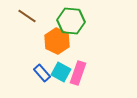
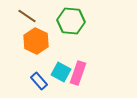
orange hexagon: moved 21 px left
blue rectangle: moved 3 px left, 8 px down
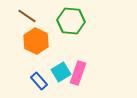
cyan square: rotated 30 degrees clockwise
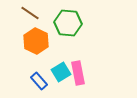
brown line: moved 3 px right, 3 px up
green hexagon: moved 3 px left, 2 px down
pink rectangle: rotated 30 degrees counterclockwise
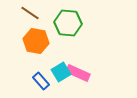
orange hexagon: rotated 15 degrees counterclockwise
pink rectangle: rotated 55 degrees counterclockwise
blue rectangle: moved 2 px right
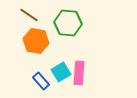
brown line: moved 1 px left, 2 px down
pink rectangle: moved 1 px right; rotated 70 degrees clockwise
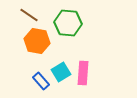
orange hexagon: moved 1 px right
pink rectangle: moved 4 px right
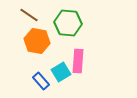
pink rectangle: moved 5 px left, 12 px up
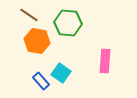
pink rectangle: moved 27 px right
cyan square: moved 1 px down; rotated 24 degrees counterclockwise
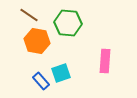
cyan square: rotated 36 degrees clockwise
